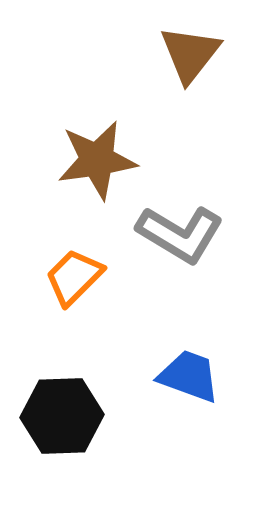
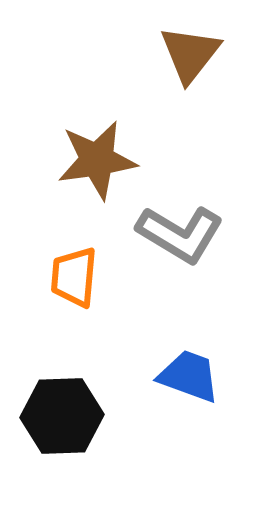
orange trapezoid: rotated 40 degrees counterclockwise
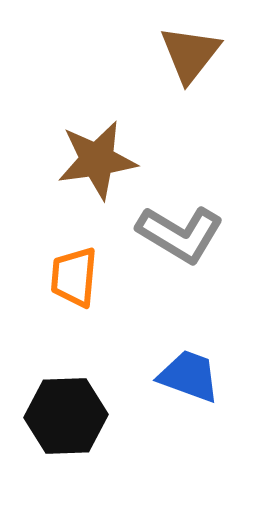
black hexagon: moved 4 px right
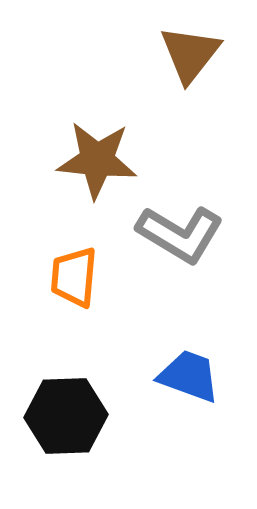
brown star: rotated 14 degrees clockwise
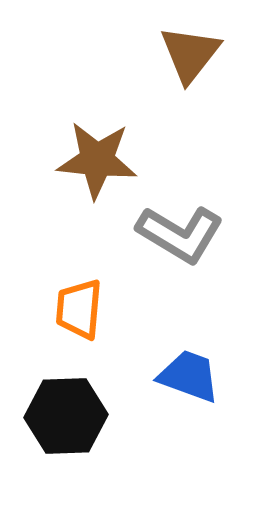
orange trapezoid: moved 5 px right, 32 px down
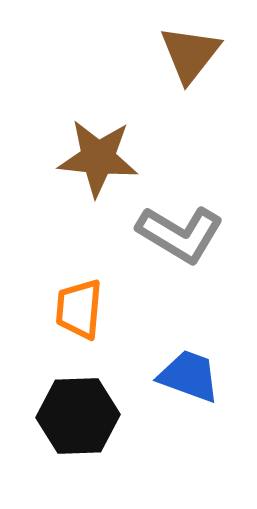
brown star: moved 1 px right, 2 px up
black hexagon: moved 12 px right
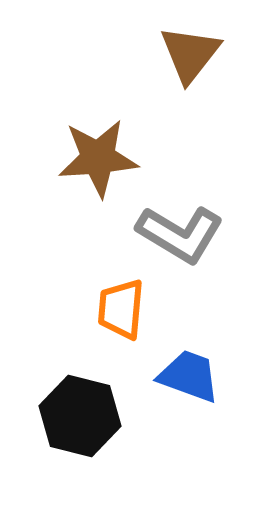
brown star: rotated 10 degrees counterclockwise
orange trapezoid: moved 42 px right
black hexagon: moved 2 px right; rotated 16 degrees clockwise
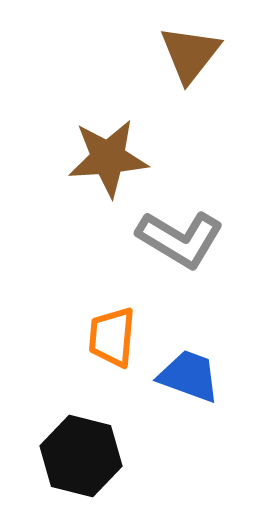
brown star: moved 10 px right
gray L-shape: moved 5 px down
orange trapezoid: moved 9 px left, 28 px down
black hexagon: moved 1 px right, 40 px down
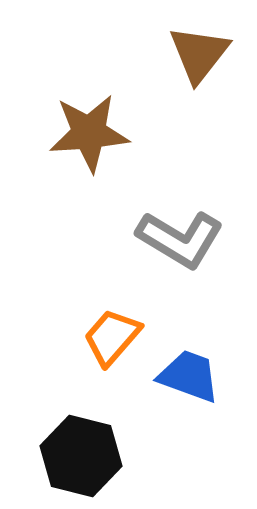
brown triangle: moved 9 px right
brown star: moved 19 px left, 25 px up
orange trapezoid: rotated 36 degrees clockwise
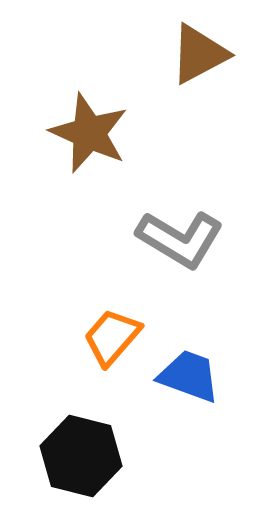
brown triangle: rotated 24 degrees clockwise
brown star: rotated 28 degrees clockwise
